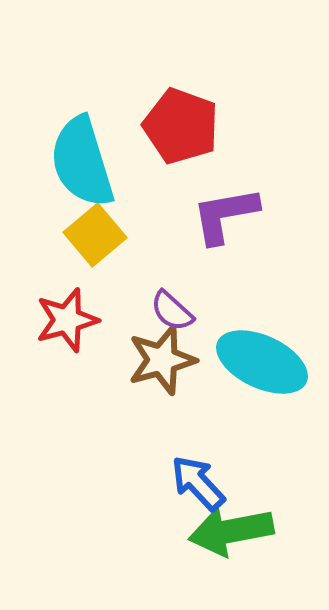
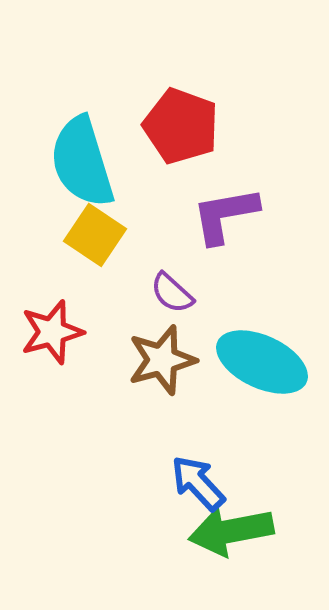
yellow square: rotated 16 degrees counterclockwise
purple semicircle: moved 18 px up
red star: moved 15 px left, 12 px down
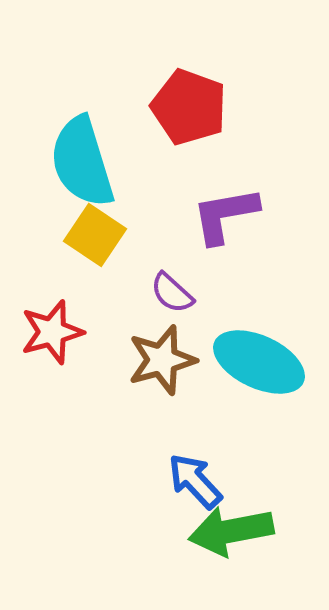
red pentagon: moved 8 px right, 19 px up
cyan ellipse: moved 3 px left
blue arrow: moved 3 px left, 2 px up
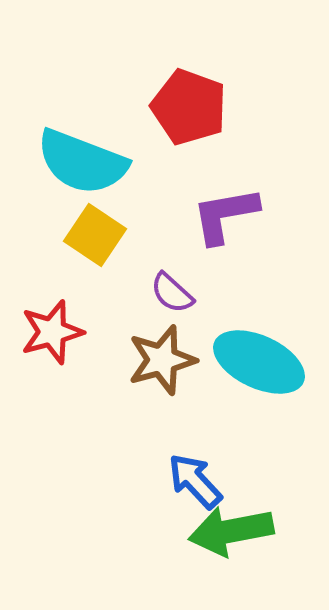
cyan semicircle: rotated 52 degrees counterclockwise
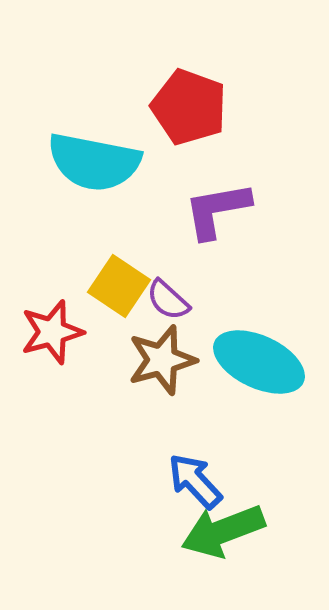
cyan semicircle: moved 12 px right; rotated 10 degrees counterclockwise
purple L-shape: moved 8 px left, 5 px up
yellow square: moved 24 px right, 51 px down
purple semicircle: moved 4 px left, 7 px down
green arrow: moved 8 px left; rotated 10 degrees counterclockwise
